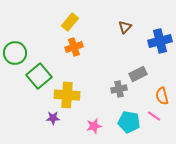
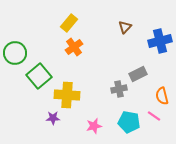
yellow rectangle: moved 1 px left, 1 px down
orange cross: rotated 18 degrees counterclockwise
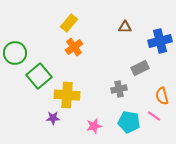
brown triangle: rotated 48 degrees clockwise
gray rectangle: moved 2 px right, 6 px up
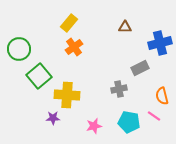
blue cross: moved 2 px down
green circle: moved 4 px right, 4 px up
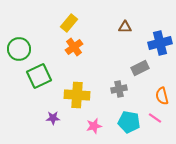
green square: rotated 15 degrees clockwise
yellow cross: moved 10 px right
pink line: moved 1 px right, 2 px down
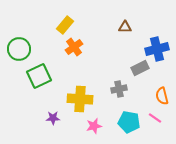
yellow rectangle: moved 4 px left, 2 px down
blue cross: moved 3 px left, 6 px down
yellow cross: moved 3 px right, 4 px down
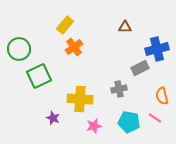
purple star: rotated 24 degrees clockwise
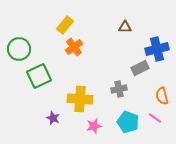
cyan pentagon: moved 1 px left; rotated 10 degrees clockwise
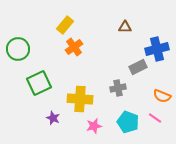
green circle: moved 1 px left
gray rectangle: moved 2 px left, 1 px up
green square: moved 7 px down
gray cross: moved 1 px left, 1 px up
orange semicircle: rotated 54 degrees counterclockwise
